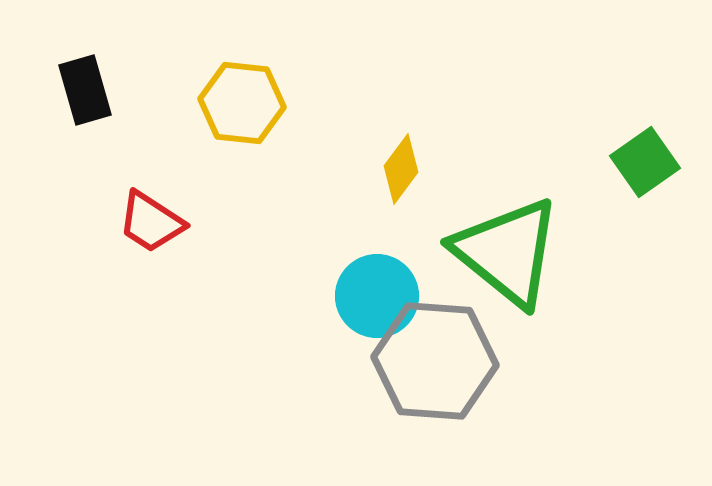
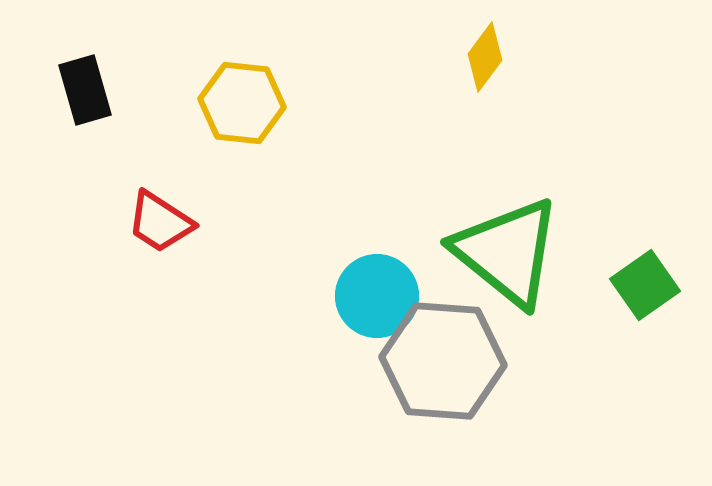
green square: moved 123 px down
yellow diamond: moved 84 px right, 112 px up
red trapezoid: moved 9 px right
gray hexagon: moved 8 px right
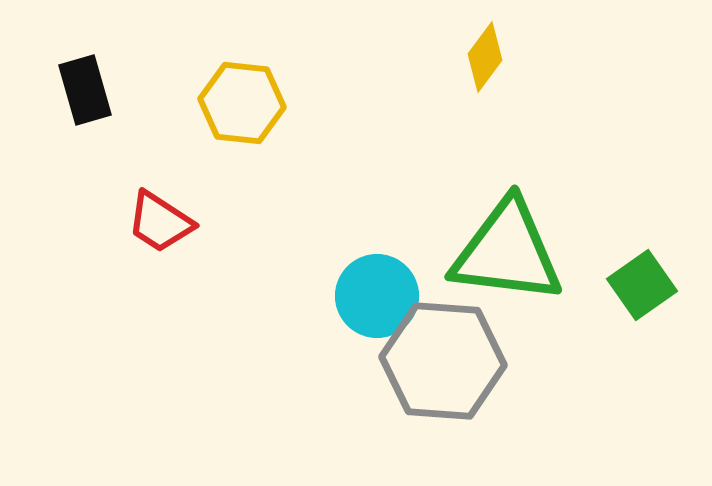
green triangle: rotated 32 degrees counterclockwise
green square: moved 3 px left
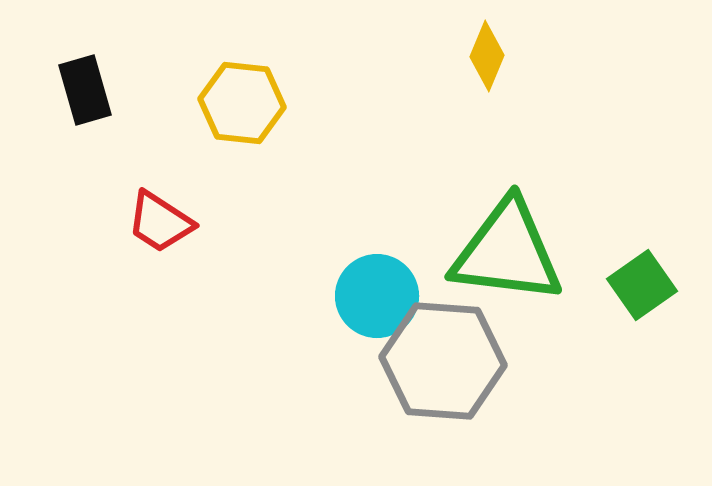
yellow diamond: moved 2 px right, 1 px up; rotated 14 degrees counterclockwise
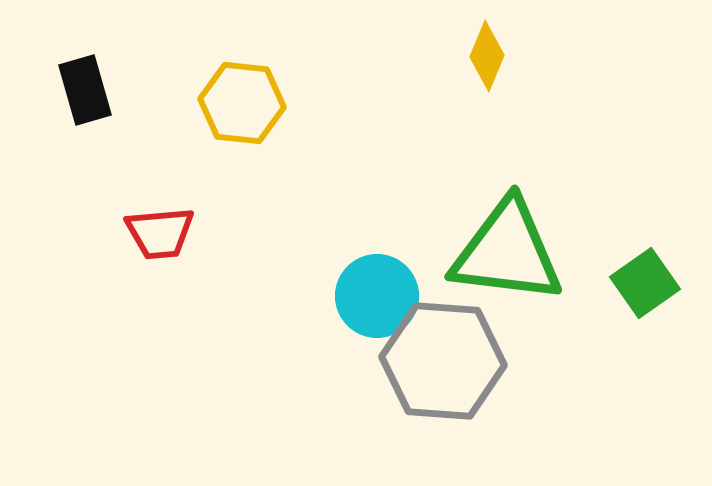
red trapezoid: moved 11 px down; rotated 38 degrees counterclockwise
green square: moved 3 px right, 2 px up
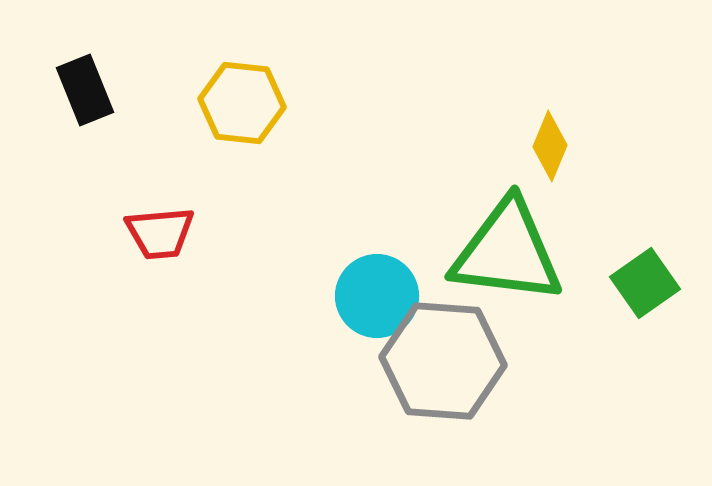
yellow diamond: moved 63 px right, 90 px down
black rectangle: rotated 6 degrees counterclockwise
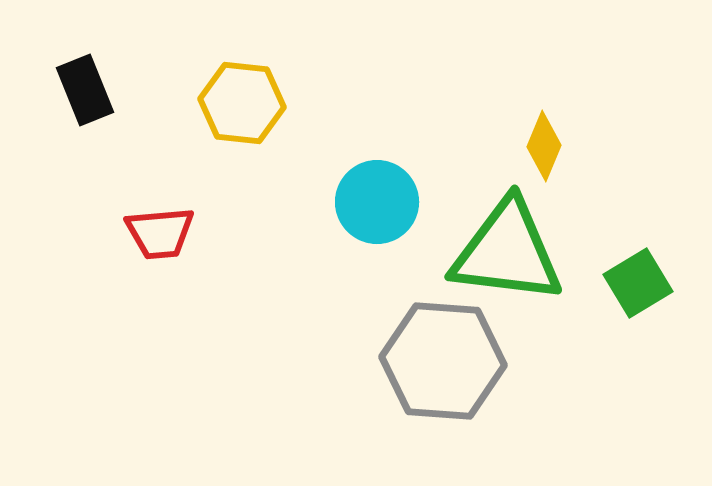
yellow diamond: moved 6 px left
green square: moved 7 px left; rotated 4 degrees clockwise
cyan circle: moved 94 px up
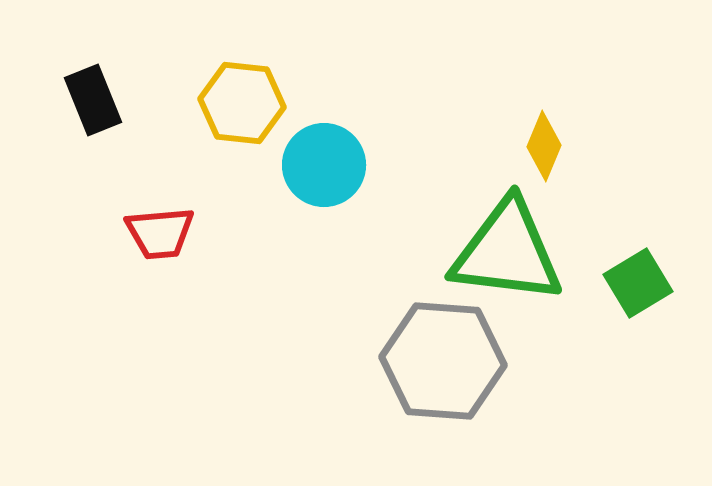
black rectangle: moved 8 px right, 10 px down
cyan circle: moved 53 px left, 37 px up
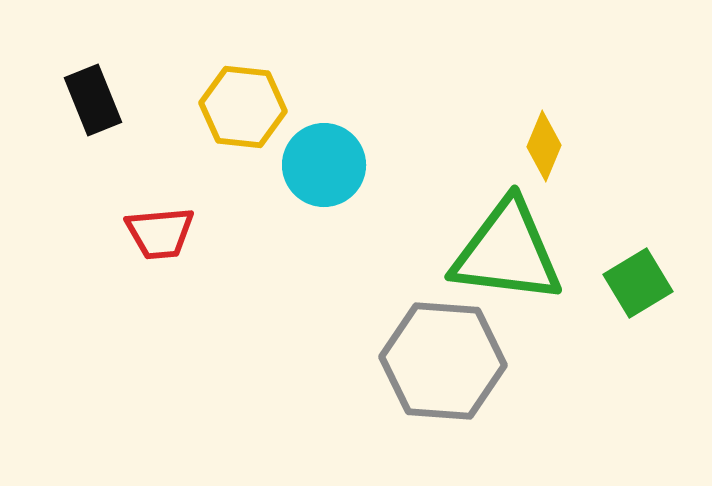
yellow hexagon: moved 1 px right, 4 px down
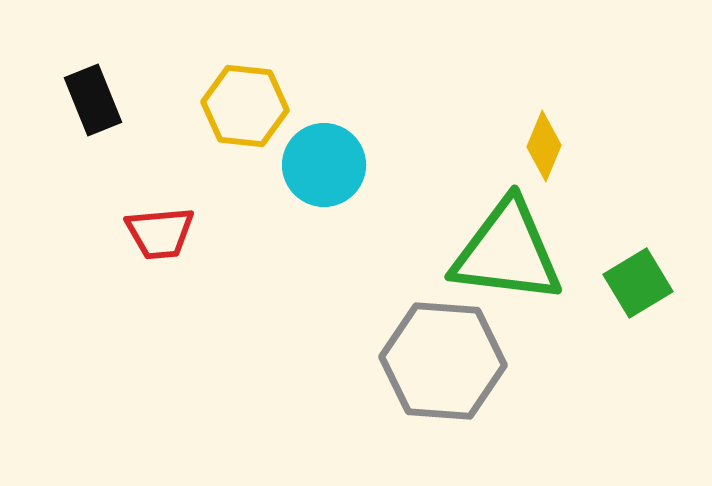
yellow hexagon: moved 2 px right, 1 px up
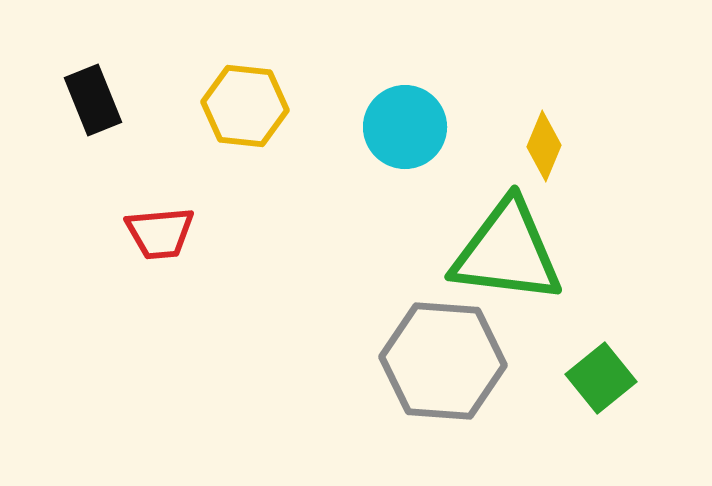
cyan circle: moved 81 px right, 38 px up
green square: moved 37 px left, 95 px down; rotated 8 degrees counterclockwise
